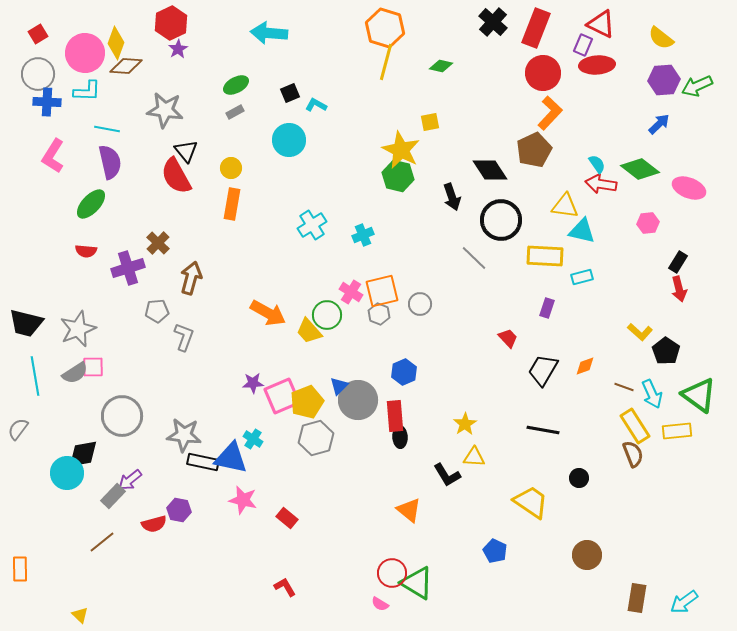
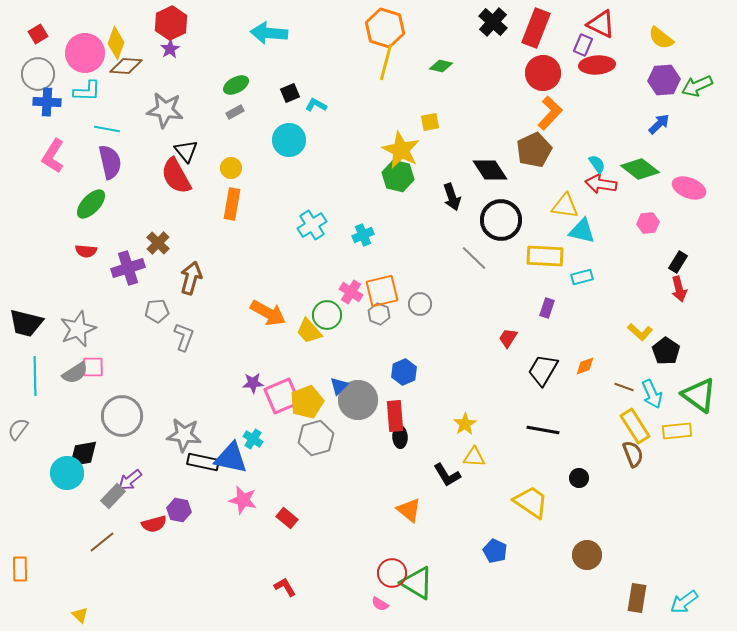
purple star at (178, 49): moved 8 px left
red trapezoid at (508, 338): rotated 105 degrees counterclockwise
cyan line at (35, 376): rotated 9 degrees clockwise
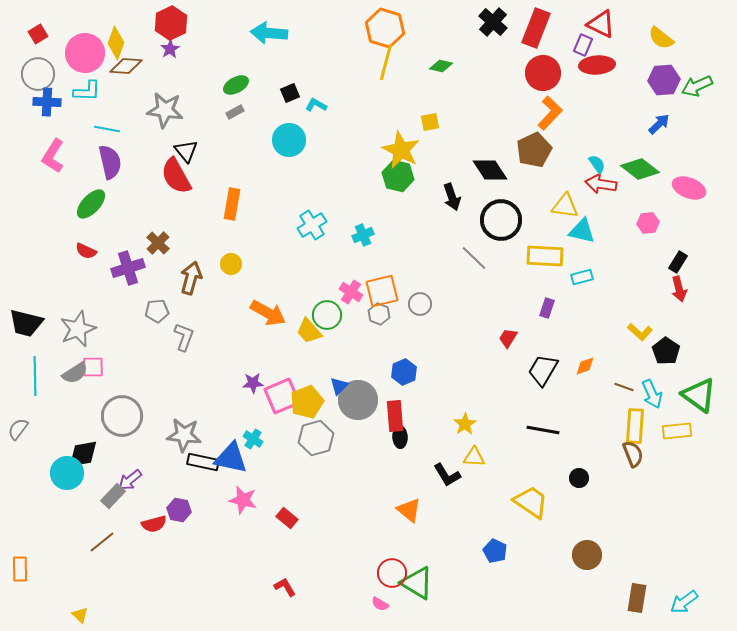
yellow circle at (231, 168): moved 96 px down
red semicircle at (86, 251): rotated 20 degrees clockwise
yellow rectangle at (635, 426): rotated 36 degrees clockwise
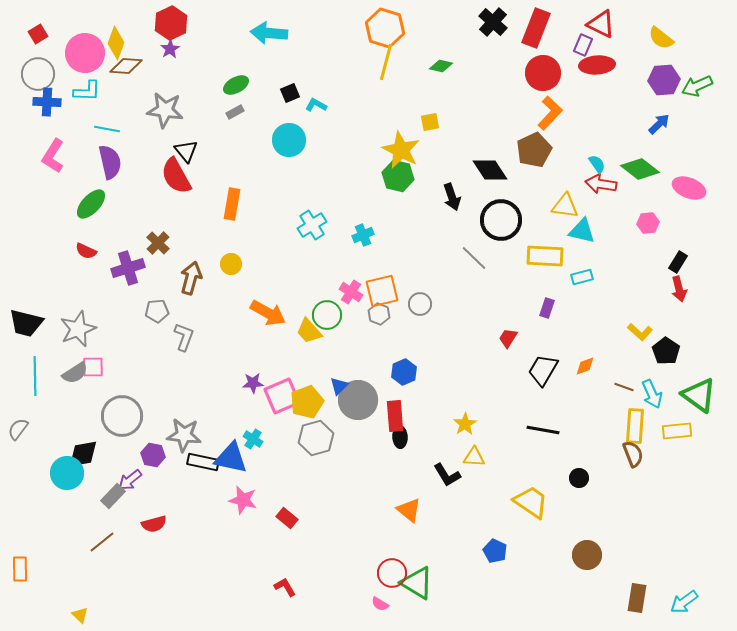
purple hexagon at (179, 510): moved 26 px left, 55 px up
